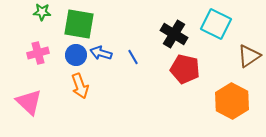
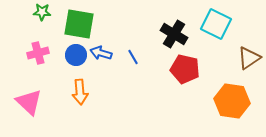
brown triangle: moved 2 px down
orange arrow: moved 6 px down; rotated 15 degrees clockwise
orange hexagon: rotated 20 degrees counterclockwise
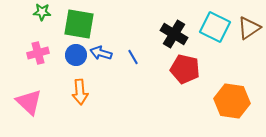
cyan square: moved 1 px left, 3 px down
brown triangle: moved 30 px up
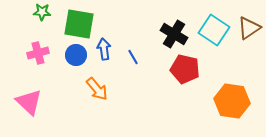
cyan square: moved 1 px left, 3 px down; rotated 8 degrees clockwise
blue arrow: moved 3 px right, 4 px up; rotated 65 degrees clockwise
orange arrow: moved 17 px right, 3 px up; rotated 35 degrees counterclockwise
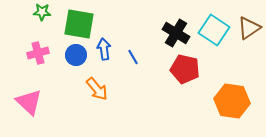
black cross: moved 2 px right, 1 px up
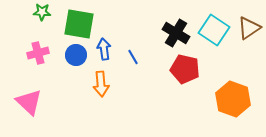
orange arrow: moved 4 px right, 5 px up; rotated 35 degrees clockwise
orange hexagon: moved 1 px right, 2 px up; rotated 12 degrees clockwise
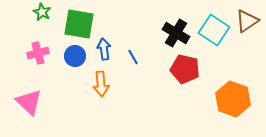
green star: rotated 24 degrees clockwise
brown triangle: moved 2 px left, 7 px up
blue circle: moved 1 px left, 1 px down
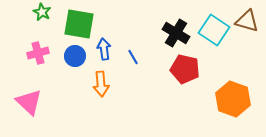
brown triangle: rotated 50 degrees clockwise
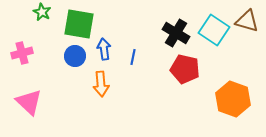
pink cross: moved 16 px left
blue line: rotated 42 degrees clockwise
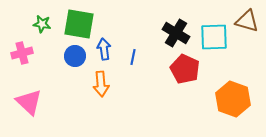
green star: moved 12 px down; rotated 18 degrees counterclockwise
cyan square: moved 7 px down; rotated 36 degrees counterclockwise
red pentagon: rotated 12 degrees clockwise
